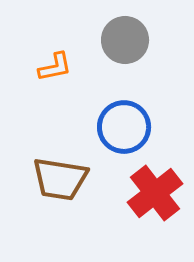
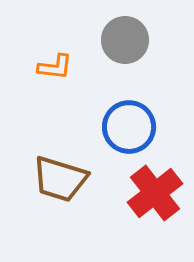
orange L-shape: rotated 18 degrees clockwise
blue circle: moved 5 px right
brown trapezoid: rotated 8 degrees clockwise
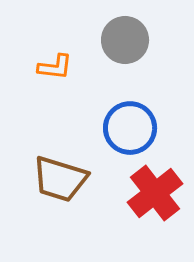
blue circle: moved 1 px right, 1 px down
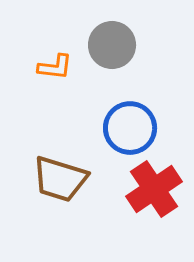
gray circle: moved 13 px left, 5 px down
red cross: moved 1 px left, 4 px up; rotated 4 degrees clockwise
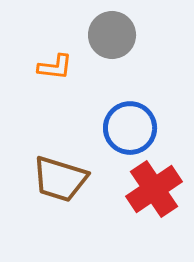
gray circle: moved 10 px up
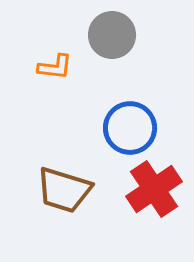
brown trapezoid: moved 4 px right, 11 px down
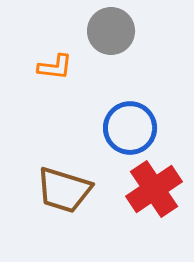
gray circle: moved 1 px left, 4 px up
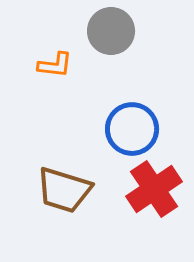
orange L-shape: moved 2 px up
blue circle: moved 2 px right, 1 px down
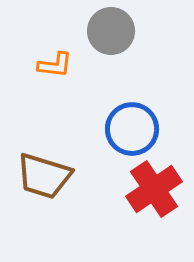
brown trapezoid: moved 20 px left, 14 px up
